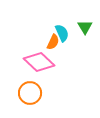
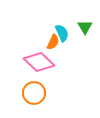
orange circle: moved 4 px right
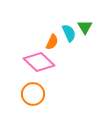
cyan semicircle: moved 7 px right
orange semicircle: moved 1 px left
orange circle: moved 1 px left, 1 px down
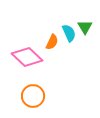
pink diamond: moved 12 px left, 5 px up
orange circle: moved 2 px down
